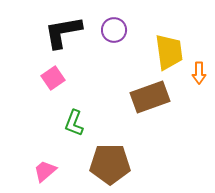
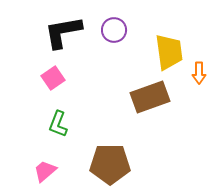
green L-shape: moved 16 px left, 1 px down
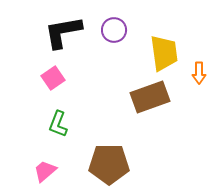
yellow trapezoid: moved 5 px left, 1 px down
brown pentagon: moved 1 px left
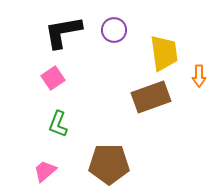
orange arrow: moved 3 px down
brown rectangle: moved 1 px right
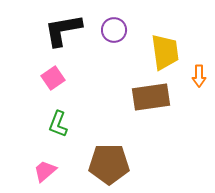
black L-shape: moved 2 px up
yellow trapezoid: moved 1 px right, 1 px up
brown rectangle: rotated 12 degrees clockwise
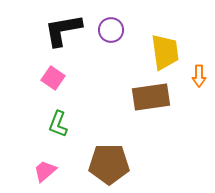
purple circle: moved 3 px left
pink square: rotated 20 degrees counterclockwise
